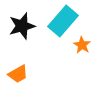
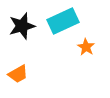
cyan rectangle: rotated 24 degrees clockwise
orange star: moved 4 px right, 2 px down
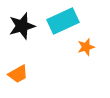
orange star: rotated 24 degrees clockwise
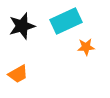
cyan rectangle: moved 3 px right
orange star: rotated 12 degrees clockwise
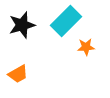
cyan rectangle: rotated 20 degrees counterclockwise
black star: moved 1 px up
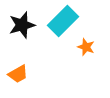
cyan rectangle: moved 3 px left
orange star: rotated 24 degrees clockwise
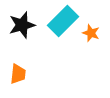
orange star: moved 5 px right, 14 px up
orange trapezoid: rotated 55 degrees counterclockwise
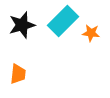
orange star: rotated 12 degrees counterclockwise
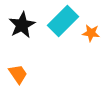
black star: rotated 12 degrees counterclockwise
orange trapezoid: rotated 40 degrees counterclockwise
